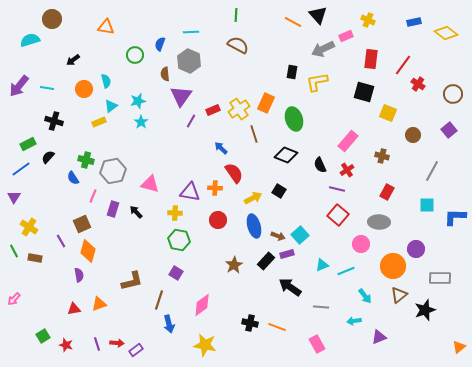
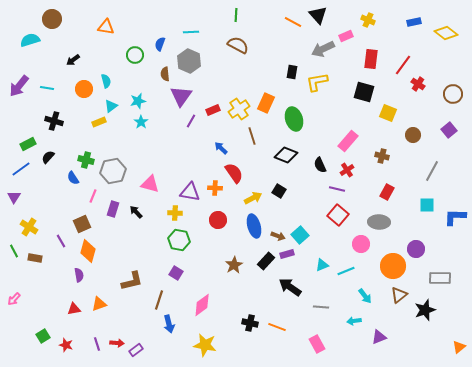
brown line at (254, 134): moved 2 px left, 2 px down
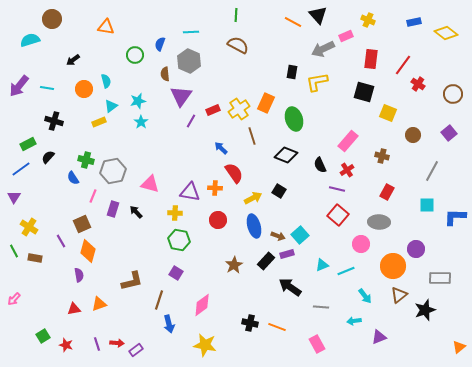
purple square at (449, 130): moved 3 px down
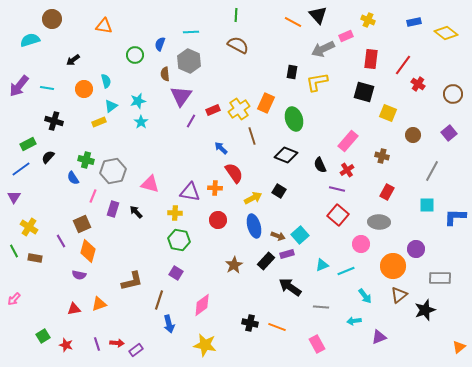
orange triangle at (106, 27): moved 2 px left, 1 px up
purple semicircle at (79, 275): rotated 112 degrees clockwise
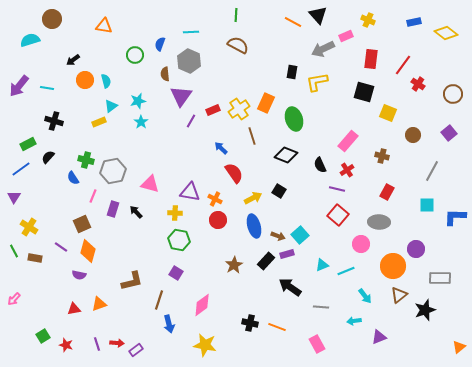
orange circle at (84, 89): moved 1 px right, 9 px up
orange cross at (215, 188): moved 11 px down; rotated 24 degrees clockwise
purple line at (61, 241): moved 6 px down; rotated 24 degrees counterclockwise
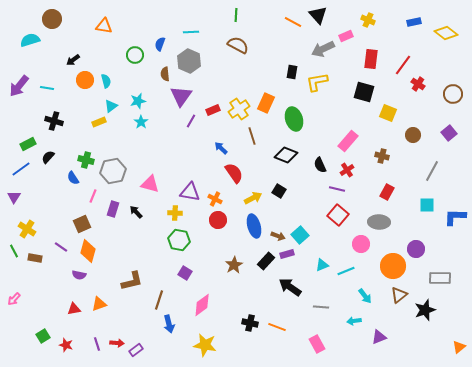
yellow cross at (29, 227): moved 2 px left, 2 px down
purple square at (176, 273): moved 9 px right
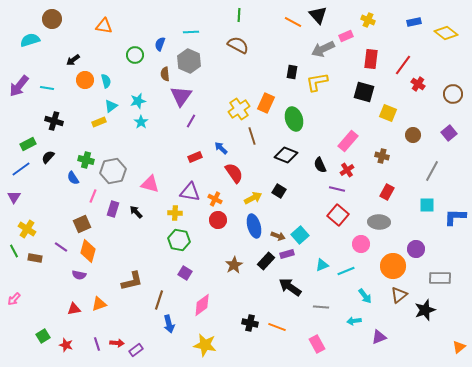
green line at (236, 15): moved 3 px right
red rectangle at (213, 110): moved 18 px left, 47 px down
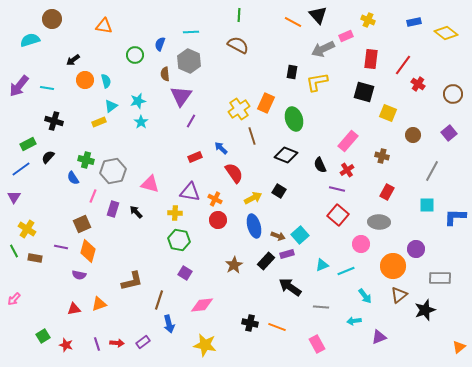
purple line at (61, 247): rotated 24 degrees counterclockwise
pink diamond at (202, 305): rotated 30 degrees clockwise
purple rectangle at (136, 350): moved 7 px right, 8 px up
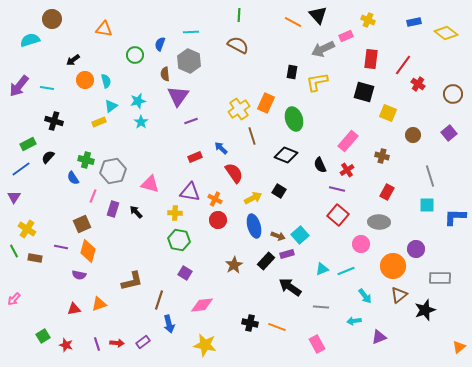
orange triangle at (104, 26): moved 3 px down
purple triangle at (181, 96): moved 3 px left
purple line at (191, 121): rotated 40 degrees clockwise
gray line at (432, 171): moved 2 px left, 5 px down; rotated 45 degrees counterclockwise
cyan triangle at (322, 265): moved 4 px down
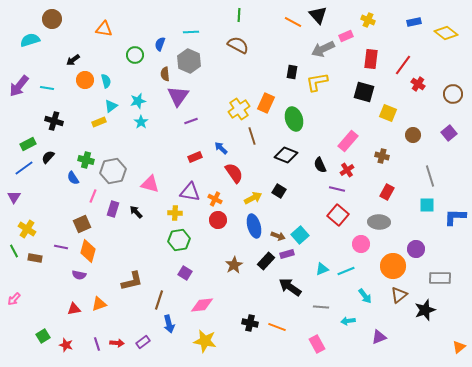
blue line at (21, 169): moved 3 px right, 1 px up
green hexagon at (179, 240): rotated 20 degrees counterclockwise
cyan arrow at (354, 321): moved 6 px left
yellow star at (205, 345): moved 4 px up
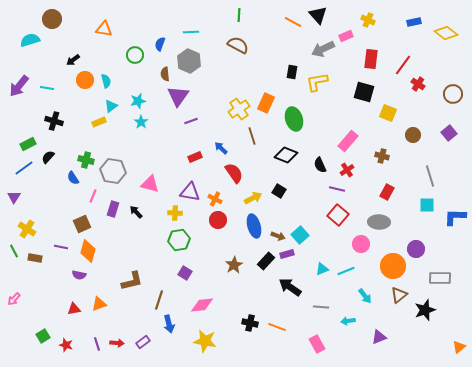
gray hexagon at (113, 171): rotated 20 degrees clockwise
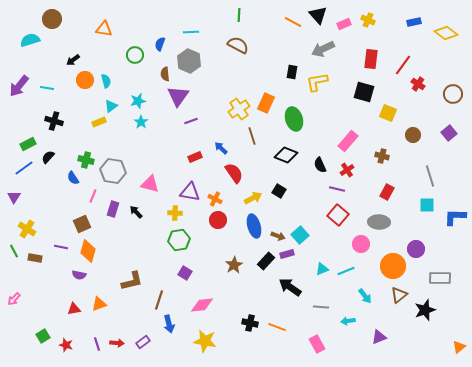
pink rectangle at (346, 36): moved 2 px left, 12 px up
